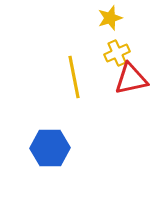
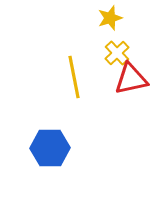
yellow cross: rotated 20 degrees counterclockwise
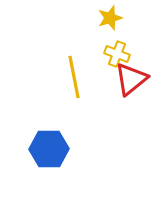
yellow cross: moved 1 px down; rotated 25 degrees counterclockwise
red triangle: rotated 27 degrees counterclockwise
blue hexagon: moved 1 px left, 1 px down
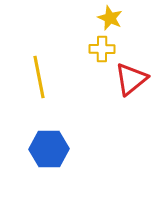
yellow star: rotated 30 degrees counterclockwise
yellow cross: moved 15 px left, 5 px up; rotated 20 degrees counterclockwise
yellow line: moved 35 px left
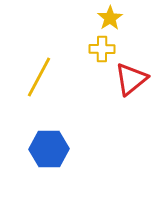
yellow star: rotated 15 degrees clockwise
yellow line: rotated 39 degrees clockwise
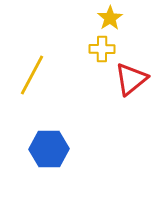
yellow line: moved 7 px left, 2 px up
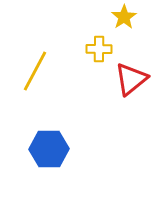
yellow star: moved 14 px right, 1 px up
yellow cross: moved 3 px left
yellow line: moved 3 px right, 4 px up
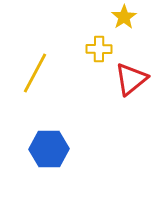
yellow line: moved 2 px down
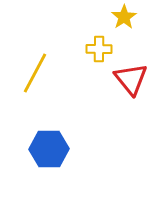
red triangle: rotated 30 degrees counterclockwise
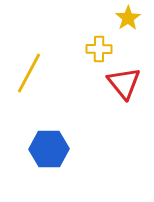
yellow star: moved 4 px right, 1 px down
yellow line: moved 6 px left
red triangle: moved 7 px left, 4 px down
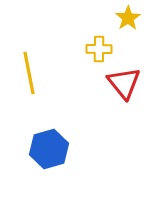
yellow line: rotated 39 degrees counterclockwise
blue hexagon: rotated 15 degrees counterclockwise
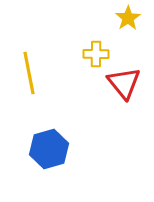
yellow cross: moved 3 px left, 5 px down
